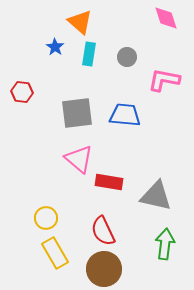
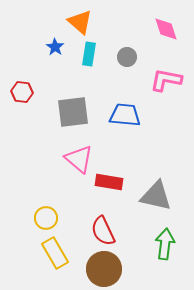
pink diamond: moved 11 px down
pink L-shape: moved 2 px right
gray square: moved 4 px left, 1 px up
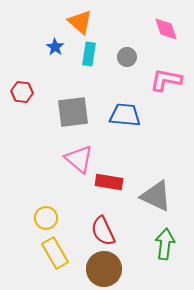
gray triangle: rotated 12 degrees clockwise
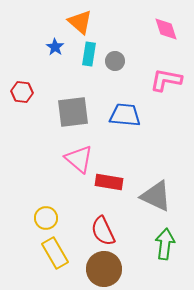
gray circle: moved 12 px left, 4 px down
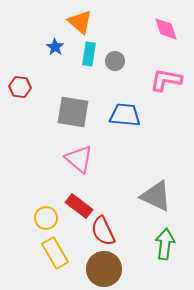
red hexagon: moved 2 px left, 5 px up
gray square: rotated 16 degrees clockwise
red rectangle: moved 30 px left, 24 px down; rotated 28 degrees clockwise
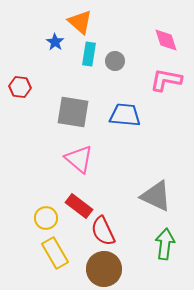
pink diamond: moved 11 px down
blue star: moved 5 px up
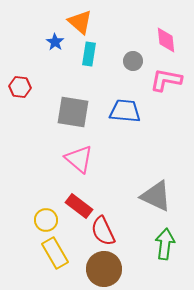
pink diamond: rotated 12 degrees clockwise
gray circle: moved 18 px right
blue trapezoid: moved 4 px up
yellow circle: moved 2 px down
